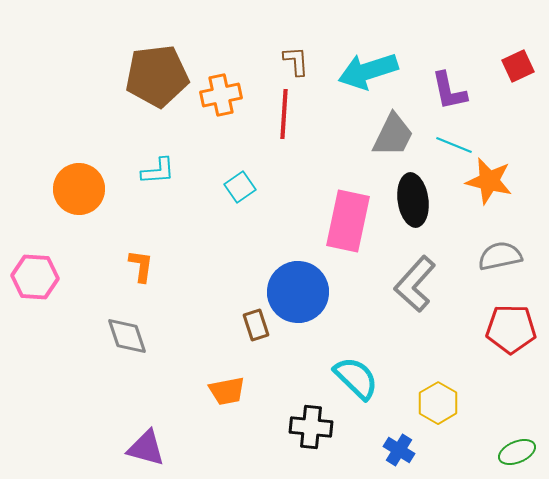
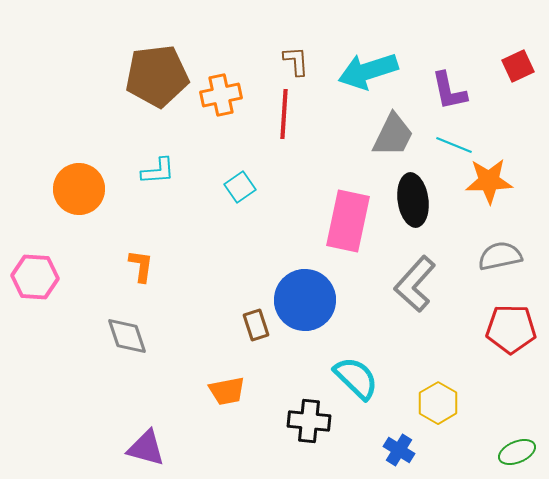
orange star: rotated 15 degrees counterclockwise
blue circle: moved 7 px right, 8 px down
black cross: moved 2 px left, 6 px up
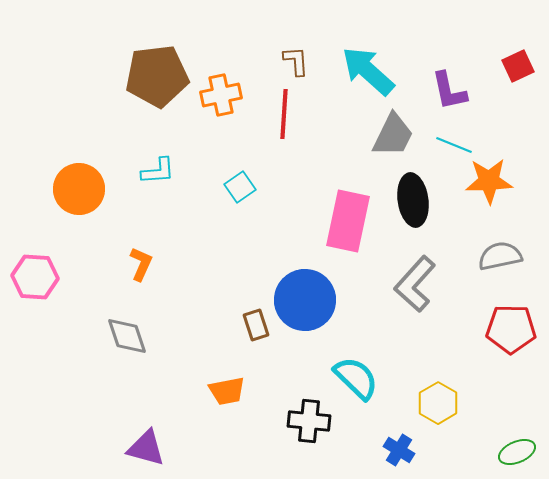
cyan arrow: rotated 60 degrees clockwise
orange L-shape: moved 2 px up; rotated 16 degrees clockwise
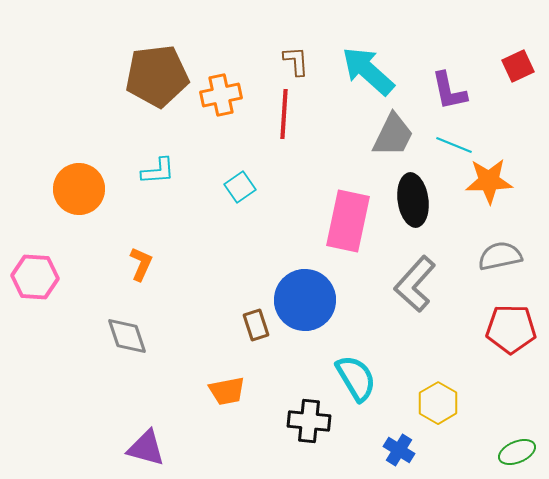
cyan semicircle: rotated 15 degrees clockwise
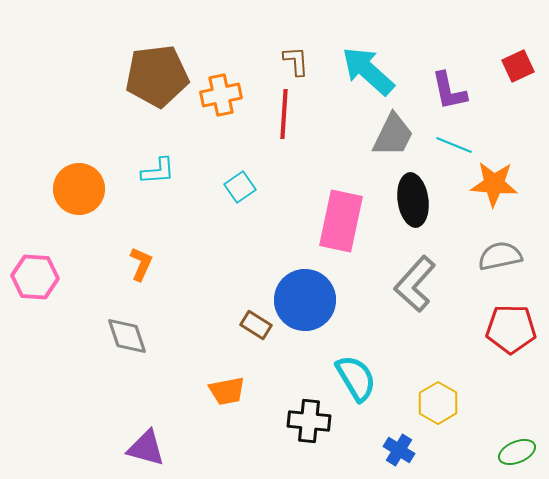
orange star: moved 5 px right, 3 px down; rotated 6 degrees clockwise
pink rectangle: moved 7 px left
brown rectangle: rotated 40 degrees counterclockwise
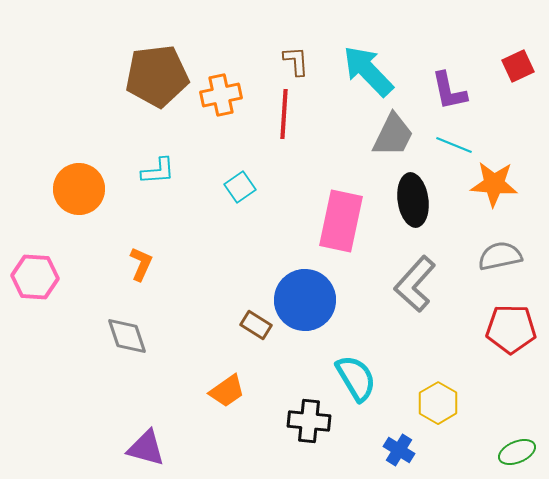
cyan arrow: rotated 4 degrees clockwise
orange trapezoid: rotated 24 degrees counterclockwise
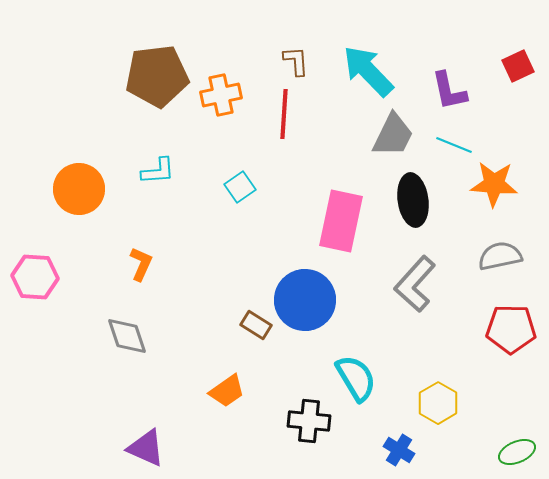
purple triangle: rotated 9 degrees clockwise
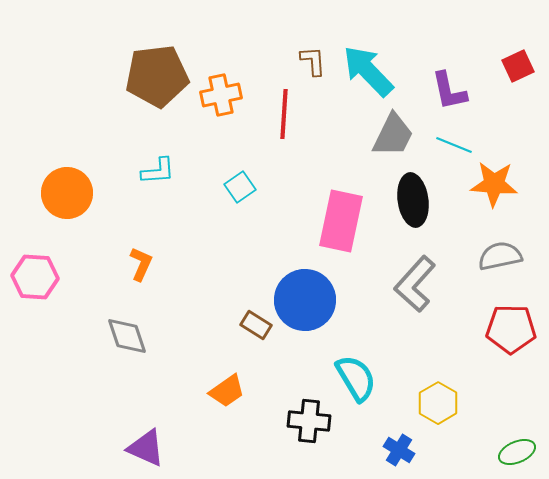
brown L-shape: moved 17 px right
orange circle: moved 12 px left, 4 px down
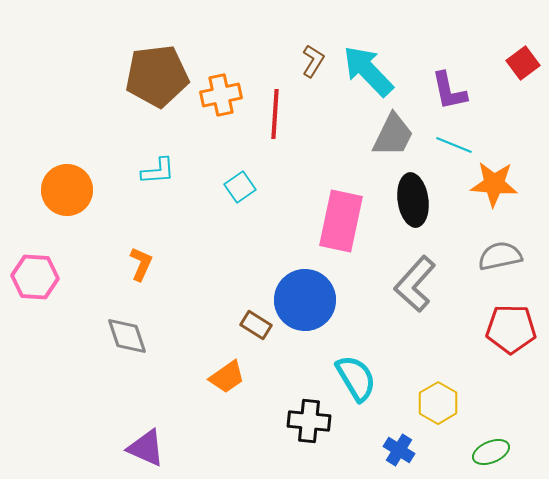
brown L-shape: rotated 36 degrees clockwise
red square: moved 5 px right, 3 px up; rotated 12 degrees counterclockwise
red line: moved 9 px left
orange circle: moved 3 px up
orange trapezoid: moved 14 px up
green ellipse: moved 26 px left
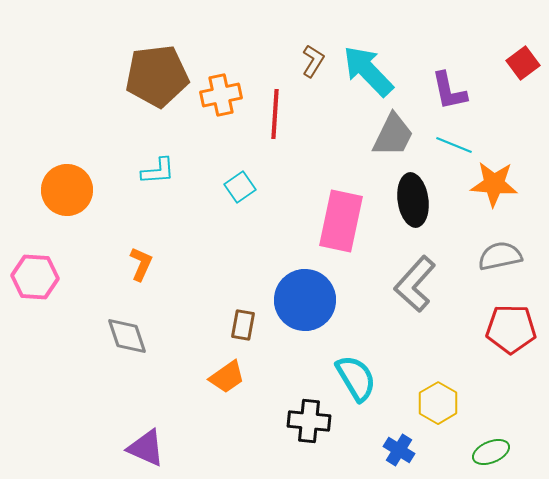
brown rectangle: moved 13 px left; rotated 68 degrees clockwise
